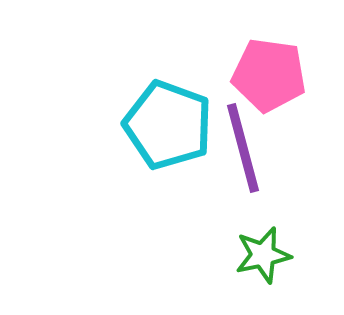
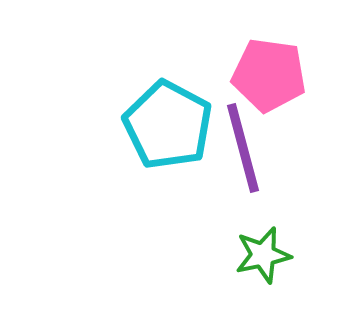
cyan pentagon: rotated 8 degrees clockwise
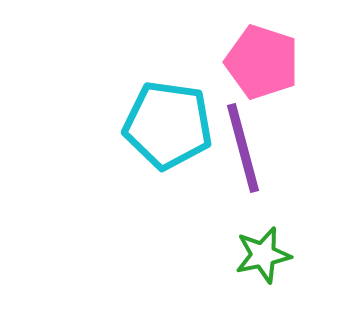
pink pentagon: moved 7 px left, 13 px up; rotated 10 degrees clockwise
cyan pentagon: rotated 20 degrees counterclockwise
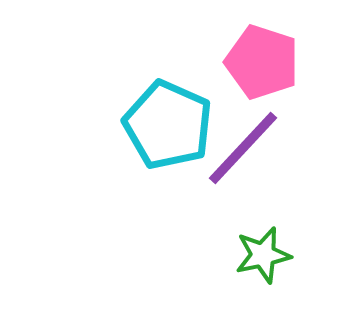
cyan pentagon: rotated 16 degrees clockwise
purple line: rotated 58 degrees clockwise
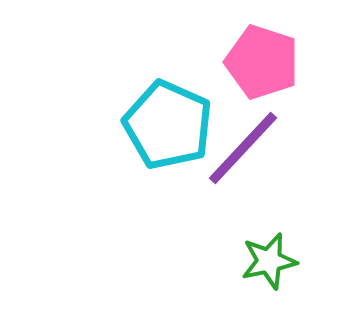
green star: moved 6 px right, 6 px down
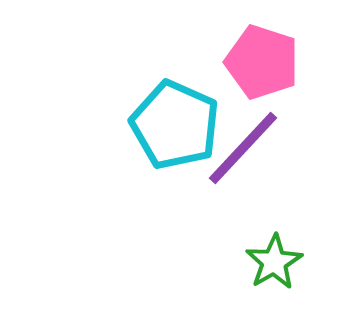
cyan pentagon: moved 7 px right
green star: moved 5 px right, 1 px down; rotated 18 degrees counterclockwise
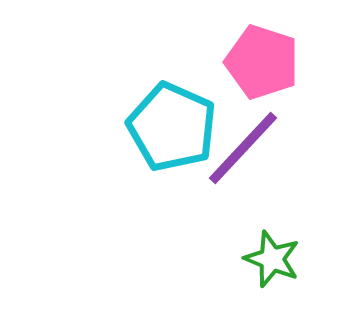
cyan pentagon: moved 3 px left, 2 px down
green star: moved 2 px left, 3 px up; rotated 20 degrees counterclockwise
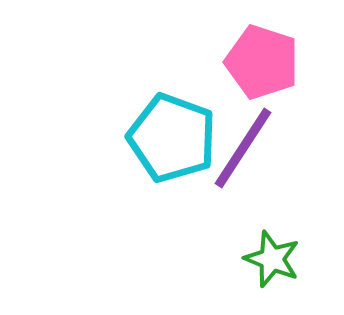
cyan pentagon: moved 11 px down; rotated 4 degrees counterclockwise
purple line: rotated 10 degrees counterclockwise
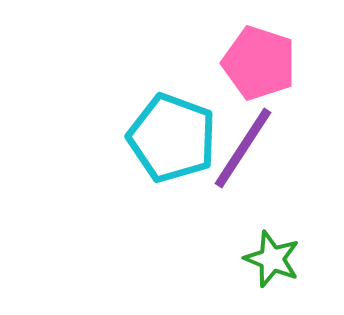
pink pentagon: moved 3 px left, 1 px down
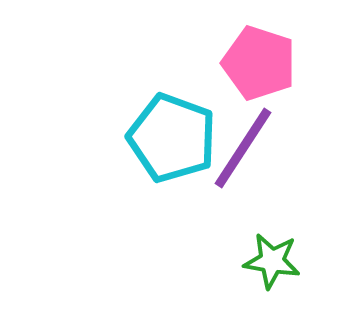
green star: moved 2 px down; rotated 12 degrees counterclockwise
